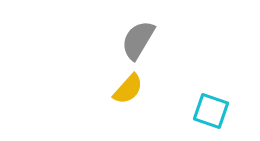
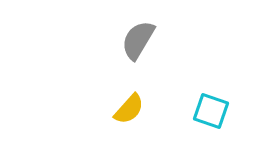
yellow semicircle: moved 1 px right, 20 px down
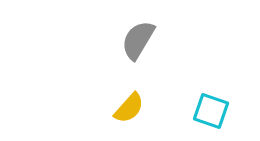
yellow semicircle: moved 1 px up
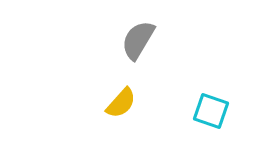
yellow semicircle: moved 8 px left, 5 px up
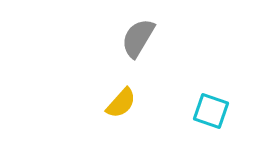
gray semicircle: moved 2 px up
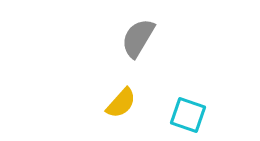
cyan square: moved 23 px left, 4 px down
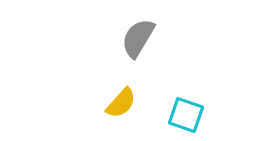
cyan square: moved 2 px left
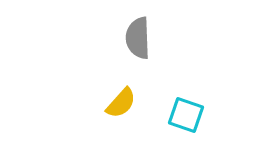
gray semicircle: rotated 33 degrees counterclockwise
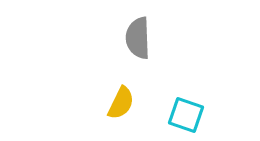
yellow semicircle: rotated 16 degrees counterclockwise
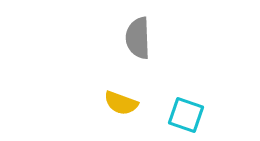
yellow semicircle: rotated 84 degrees clockwise
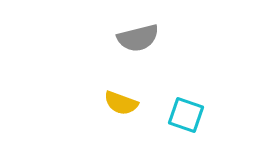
gray semicircle: rotated 102 degrees counterclockwise
